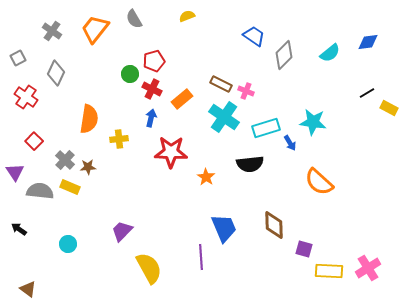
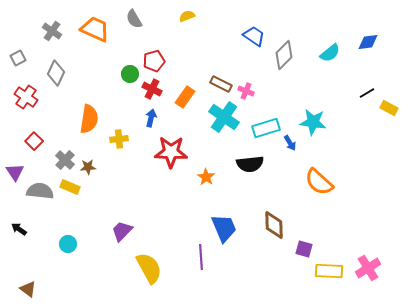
orange trapezoid at (95, 29): rotated 76 degrees clockwise
orange rectangle at (182, 99): moved 3 px right, 2 px up; rotated 15 degrees counterclockwise
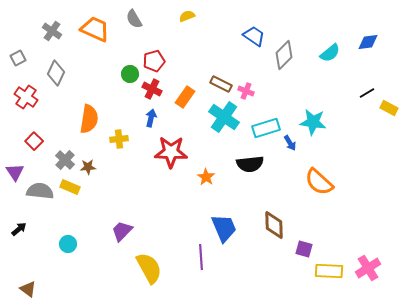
black arrow at (19, 229): rotated 105 degrees clockwise
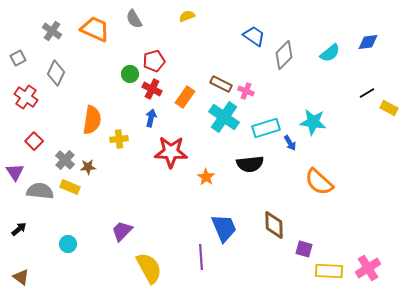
orange semicircle at (89, 119): moved 3 px right, 1 px down
brown triangle at (28, 289): moved 7 px left, 12 px up
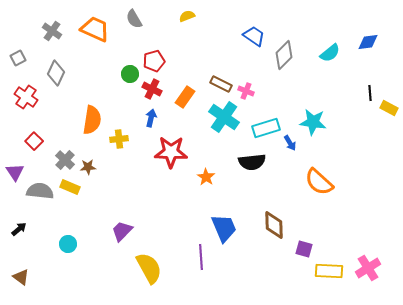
black line at (367, 93): moved 3 px right; rotated 63 degrees counterclockwise
black semicircle at (250, 164): moved 2 px right, 2 px up
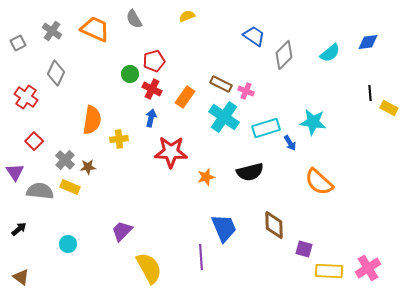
gray square at (18, 58): moved 15 px up
black semicircle at (252, 162): moved 2 px left, 10 px down; rotated 8 degrees counterclockwise
orange star at (206, 177): rotated 24 degrees clockwise
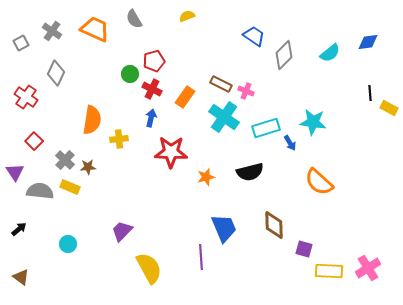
gray square at (18, 43): moved 3 px right
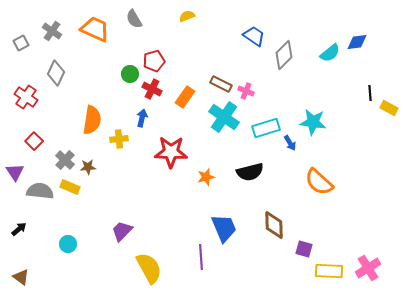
blue diamond at (368, 42): moved 11 px left
blue arrow at (151, 118): moved 9 px left
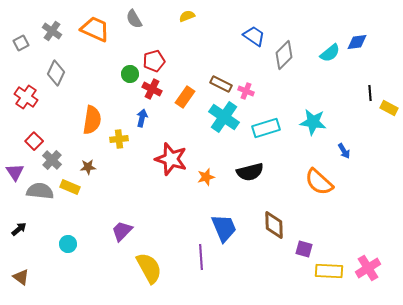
blue arrow at (290, 143): moved 54 px right, 8 px down
red star at (171, 152): moved 7 px down; rotated 16 degrees clockwise
gray cross at (65, 160): moved 13 px left
